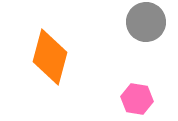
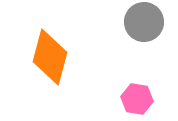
gray circle: moved 2 px left
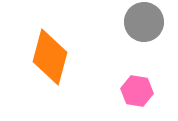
pink hexagon: moved 8 px up
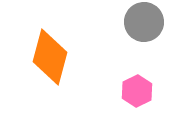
pink hexagon: rotated 24 degrees clockwise
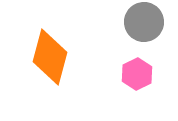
pink hexagon: moved 17 px up
